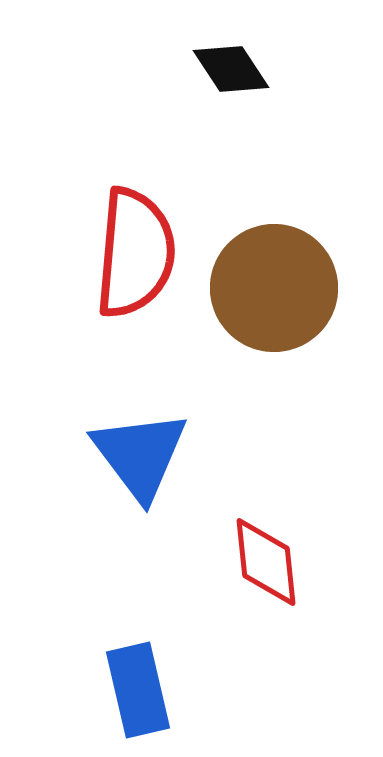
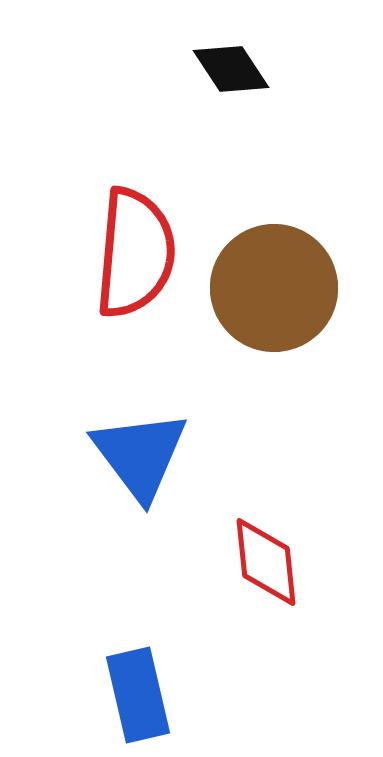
blue rectangle: moved 5 px down
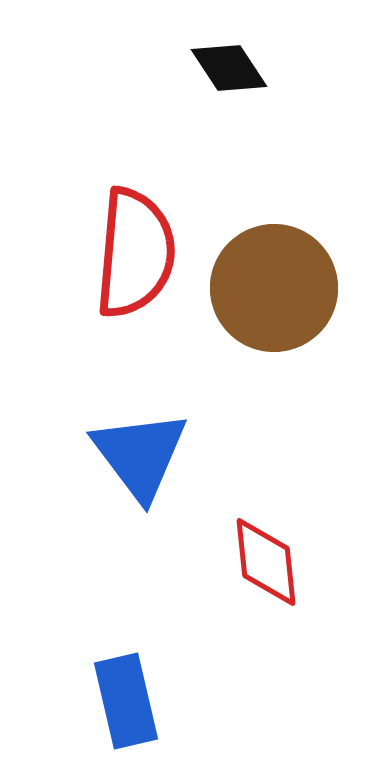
black diamond: moved 2 px left, 1 px up
blue rectangle: moved 12 px left, 6 px down
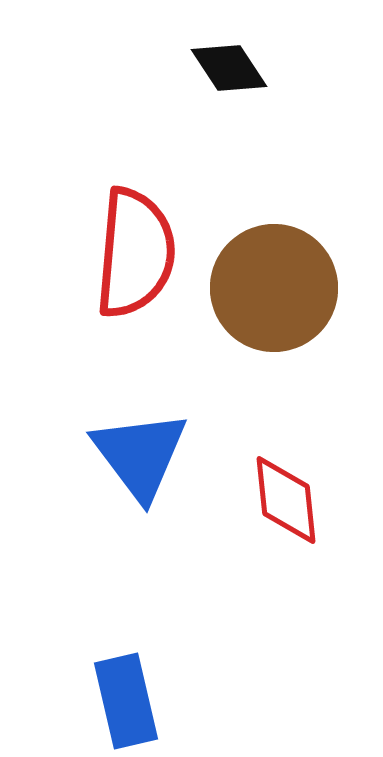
red diamond: moved 20 px right, 62 px up
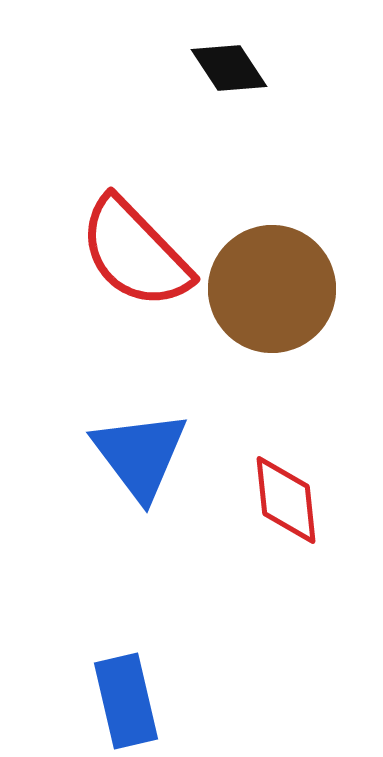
red semicircle: rotated 131 degrees clockwise
brown circle: moved 2 px left, 1 px down
